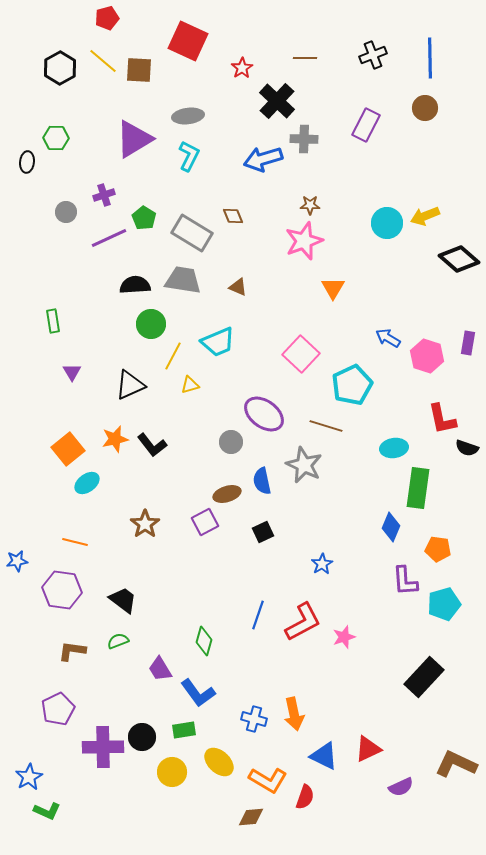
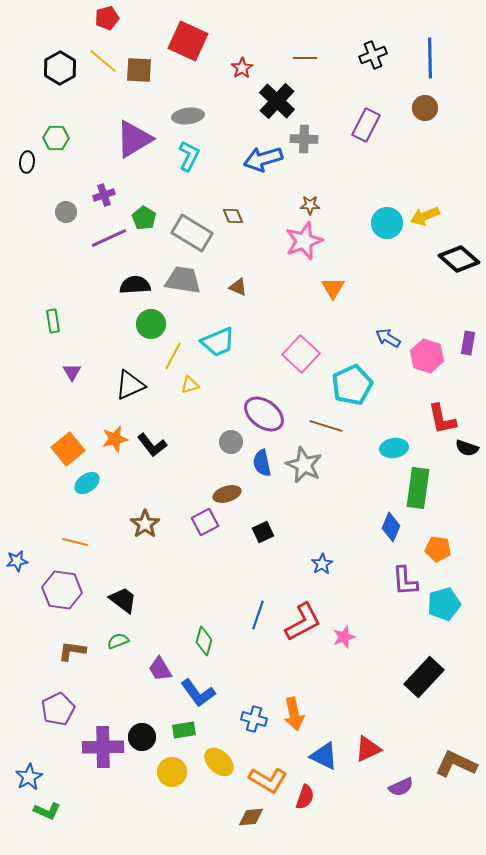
blue semicircle at (262, 481): moved 18 px up
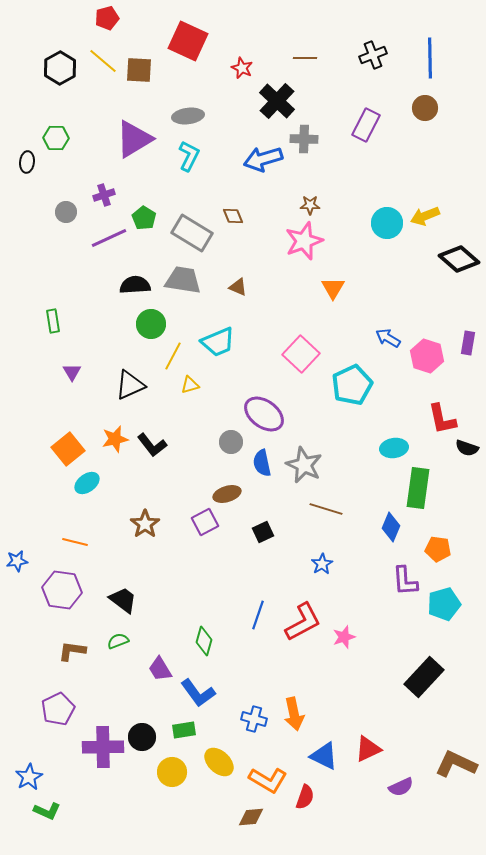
red star at (242, 68): rotated 15 degrees counterclockwise
brown line at (326, 426): moved 83 px down
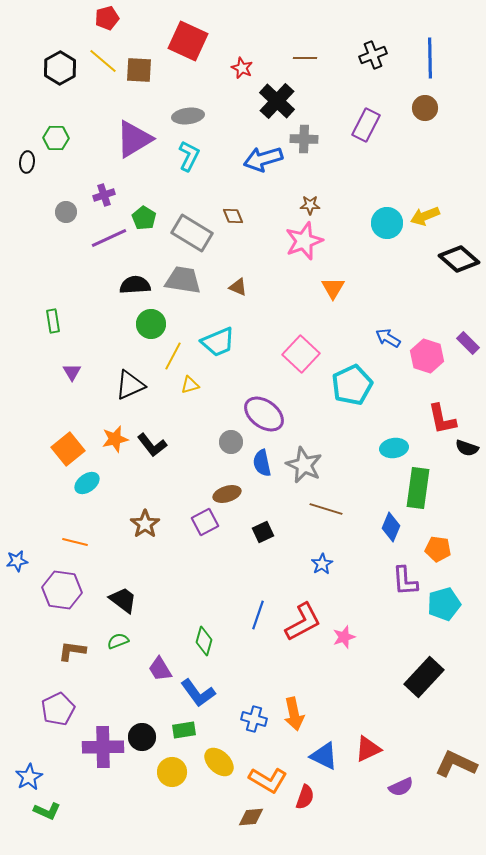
purple rectangle at (468, 343): rotated 55 degrees counterclockwise
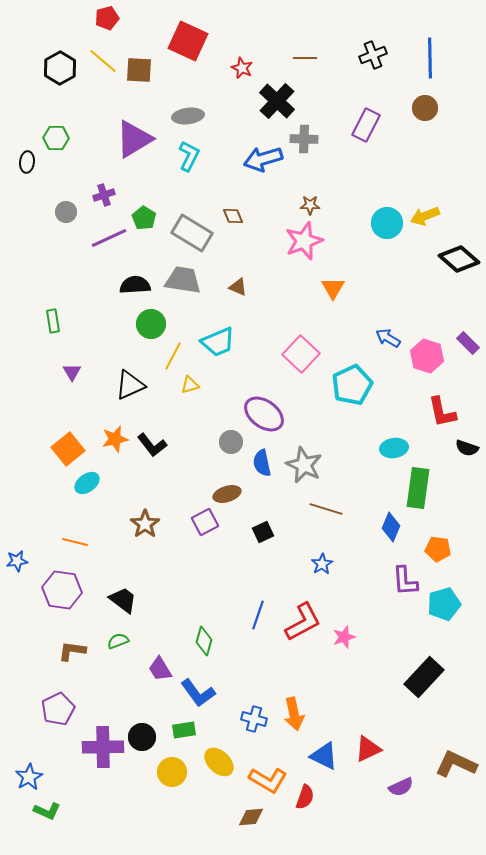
red L-shape at (442, 419): moved 7 px up
